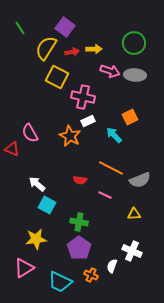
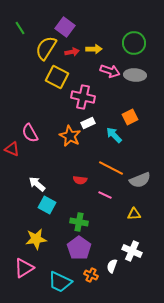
white rectangle: moved 2 px down
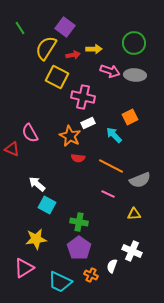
red arrow: moved 1 px right, 3 px down
orange line: moved 2 px up
red semicircle: moved 2 px left, 22 px up
pink line: moved 3 px right, 1 px up
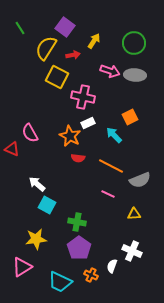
yellow arrow: moved 8 px up; rotated 56 degrees counterclockwise
green cross: moved 2 px left
pink triangle: moved 2 px left, 1 px up
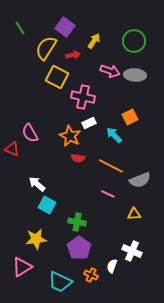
green circle: moved 2 px up
white rectangle: moved 1 px right
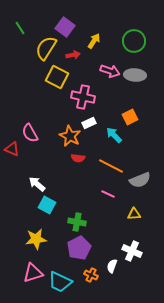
purple pentagon: rotated 10 degrees clockwise
pink triangle: moved 11 px right, 6 px down; rotated 15 degrees clockwise
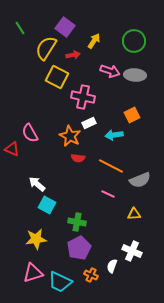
orange square: moved 2 px right, 2 px up
cyan arrow: rotated 54 degrees counterclockwise
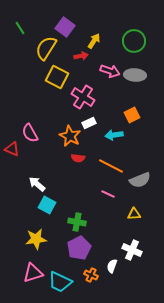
red arrow: moved 8 px right, 1 px down
pink cross: rotated 20 degrees clockwise
white cross: moved 1 px up
